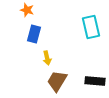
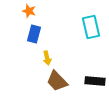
orange star: moved 2 px right, 1 px down
brown trapezoid: rotated 75 degrees counterclockwise
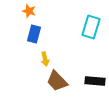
cyan rectangle: rotated 30 degrees clockwise
yellow arrow: moved 2 px left, 1 px down
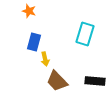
cyan rectangle: moved 6 px left, 7 px down
blue rectangle: moved 8 px down
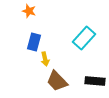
cyan rectangle: moved 1 px left, 4 px down; rotated 25 degrees clockwise
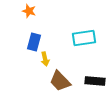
cyan rectangle: rotated 40 degrees clockwise
brown trapezoid: moved 3 px right
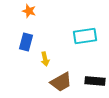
cyan rectangle: moved 1 px right, 2 px up
blue rectangle: moved 8 px left
brown trapezoid: moved 1 px right, 1 px down; rotated 75 degrees counterclockwise
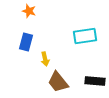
brown trapezoid: moved 3 px left; rotated 80 degrees clockwise
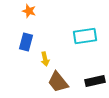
black rectangle: rotated 18 degrees counterclockwise
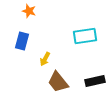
blue rectangle: moved 4 px left, 1 px up
yellow arrow: rotated 40 degrees clockwise
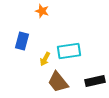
orange star: moved 13 px right
cyan rectangle: moved 16 px left, 15 px down
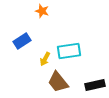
blue rectangle: rotated 42 degrees clockwise
black rectangle: moved 4 px down
